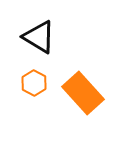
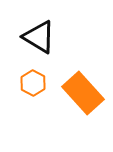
orange hexagon: moved 1 px left
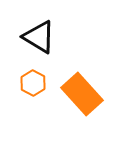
orange rectangle: moved 1 px left, 1 px down
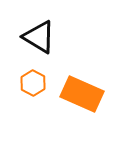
orange rectangle: rotated 24 degrees counterclockwise
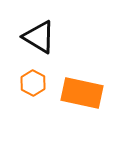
orange rectangle: moved 1 px up; rotated 12 degrees counterclockwise
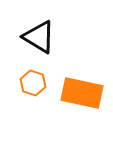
orange hexagon: rotated 10 degrees counterclockwise
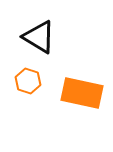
orange hexagon: moved 5 px left, 2 px up
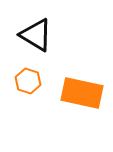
black triangle: moved 3 px left, 2 px up
